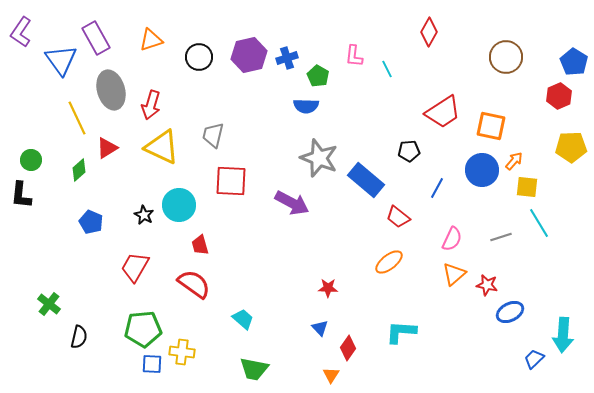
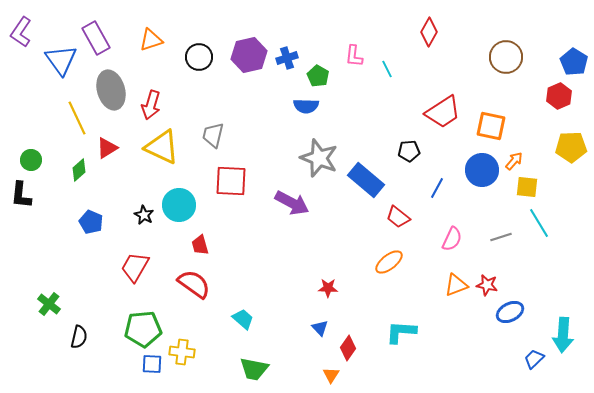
orange triangle at (454, 274): moved 2 px right, 11 px down; rotated 20 degrees clockwise
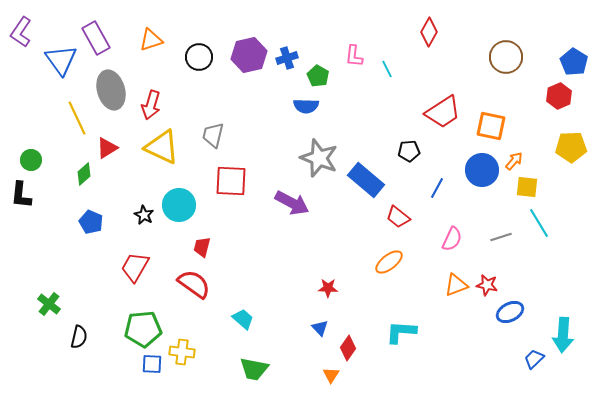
green diamond at (79, 170): moved 5 px right, 4 px down
red trapezoid at (200, 245): moved 2 px right, 2 px down; rotated 30 degrees clockwise
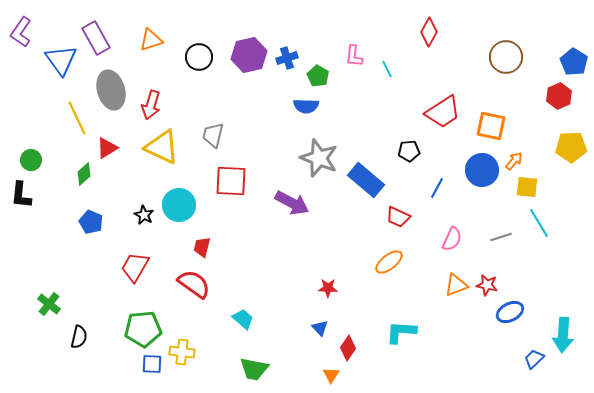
red trapezoid at (398, 217): rotated 15 degrees counterclockwise
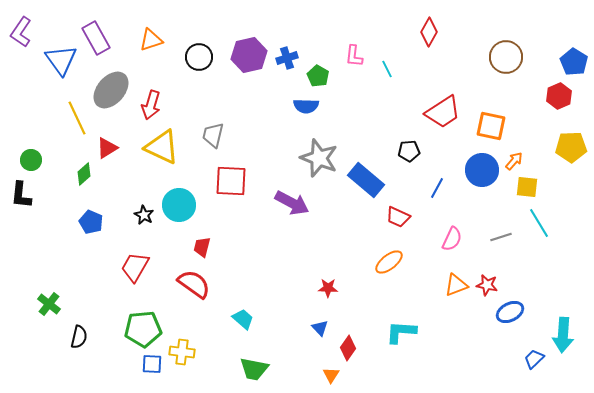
gray ellipse at (111, 90): rotated 57 degrees clockwise
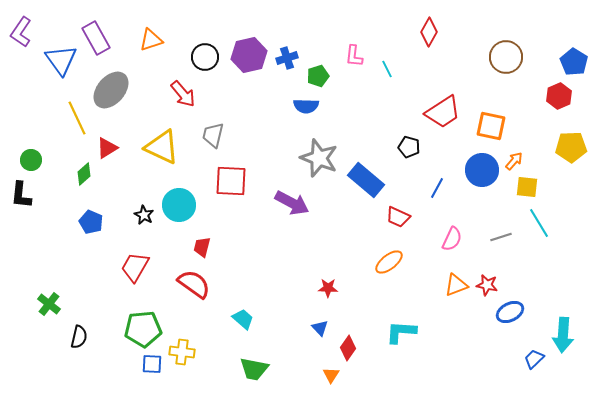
black circle at (199, 57): moved 6 px right
green pentagon at (318, 76): rotated 25 degrees clockwise
red arrow at (151, 105): moved 32 px right, 11 px up; rotated 56 degrees counterclockwise
black pentagon at (409, 151): moved 4 px up; rotated 20 degrees clockwise
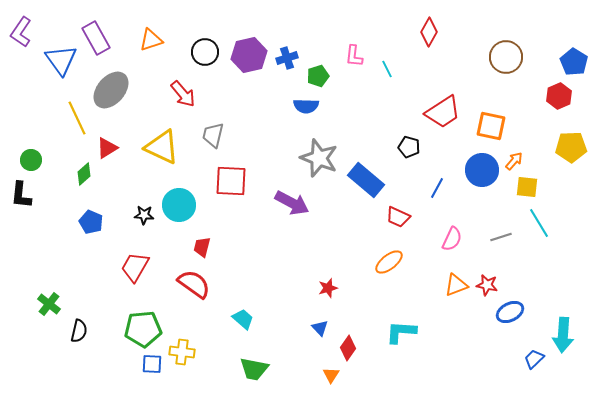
black circle at (205, 57): moved 5 px up
black star at (144, 215): rotated 24 degrees counterclockwise
red star at (328, 288): rotated 18 degrees counterclockwise
black semicircle at (79, 337): moved 6 px up
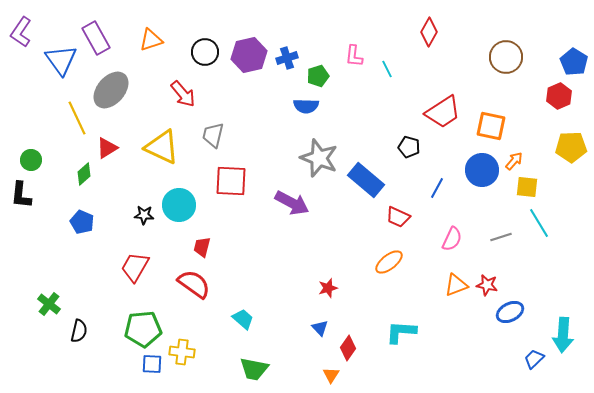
blue pentagon at (91, 222): moved 9 px left
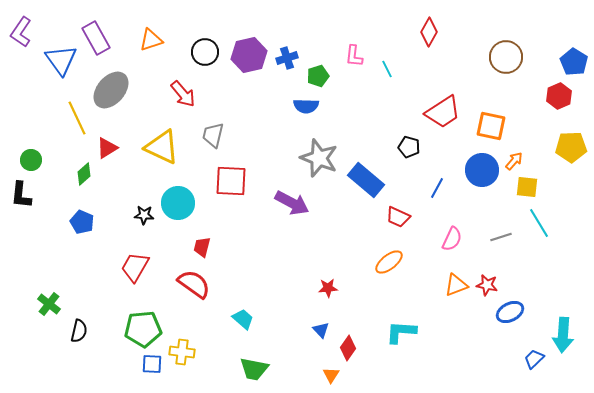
cyan circle at (179, 205): moved 1 px left, 2 px up
red star at (328, 288): rotated 12 degrees clockwise
blue triangle at (320, 328): moved 1 px right, 2 px down
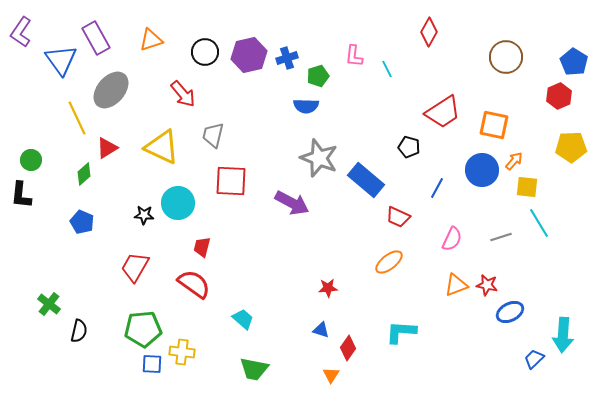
orange square at (491, 126): moved 3 px right, 1 px up
blue triangle at (321, 330): rotated 30 degrees counterclockwise
